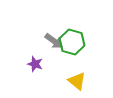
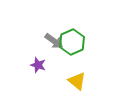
green hexagon: rotated 20 degrees clockwise
purple star: moved 3 px right, 1 px down
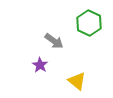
green hexagon: moved 17 px right, 19 px up; rotated 10 degrees counterclockwise
purple star: moved 2 px right; rotated 14 degrees clockwise
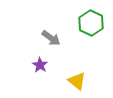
green hexagon: moved 2 px right
gray arrow: moved 3 px left, 3 px up
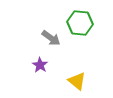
green hexagon: moved 11 px left; rotated 20 degrees counterclockwise
